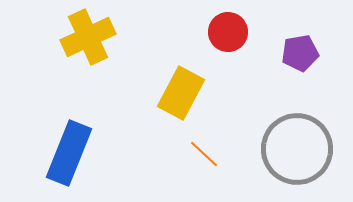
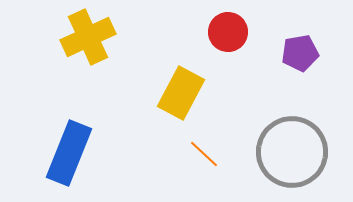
gray circle: moved 5 px left, 3 px down
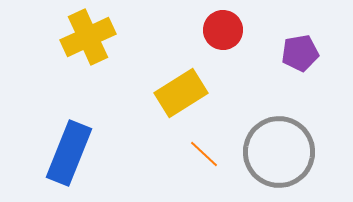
red circle: moved 5 px left, 2 px up
yellow rectangle: rotated 30 degrees clockwise
gray circle: moved 13 px left
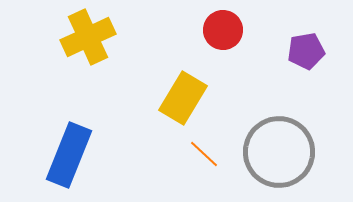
purple pentagon: moved 6 px right, 2 px up
yellow rectangle: moved 2 px right, 5 px down; rotated 27 degrees counterclockwise
blue rectangle: moved 2 px down
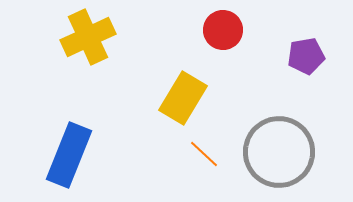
purple pentagon: moved 5 px down
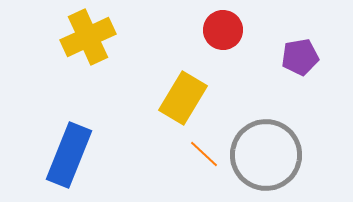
purple pentagon: moved 6 px left, 1 px down
gray circle: moved 13 px left, 3 px down
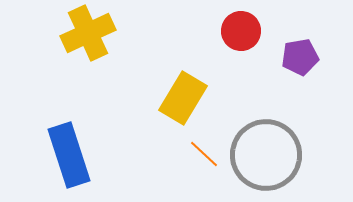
red circle: moved 18 px right, 1 px down
yellow cross: moved 4 px up
blue rectangle: rotated 40 degrees counterclockwise
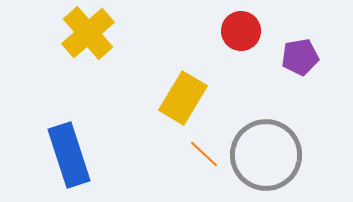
yellow cross: rotated 16 degrees counterclockwise
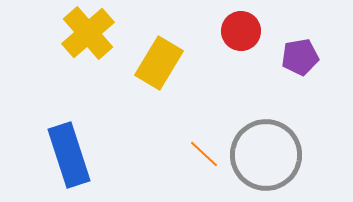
yellow rectangle: moved 24 px left, 35 px up
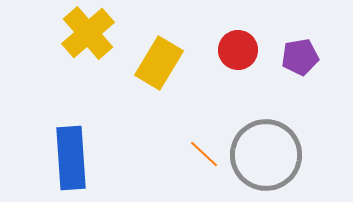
red circle: moved 3 px left, 19 px down
blue rectangle: moved 2 px right, 3 px down; rotated 14 degrees clockwise
